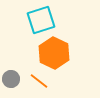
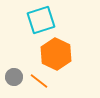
orange hexagon: moved 2 px right, 1 px down
gray circle: moved 3 px right, 2 px up
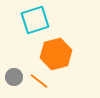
cyan square: moved 6 px left
orange hexagon: rotated 20 degrees clockwise
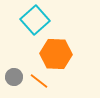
cyan square: rotated 24 degrees counterclockwise
orange hexagon: rotated 16 degrees clockwise
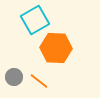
cyan square: rotated 12 degrees clockwise
orange hexagon: moved 6 px up
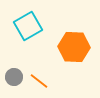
cyan square: moved 7 px left, 6 px down
orange hexagon: moved 18 px right, 1 px up
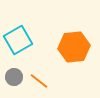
cyan square: moved 10 px left, 14 px down
orange hexagon: rotated 8 degrees counterclockwise
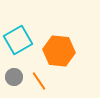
orange hexagon: moved 15 px left, 4 px down; rotated 12 degrees clockwise
orange line: rotated 18 degrees clockwise
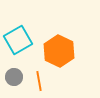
orange hexagon: rotated 20 degrees clockwise
orange line: rotated 24 degrees clockwise
